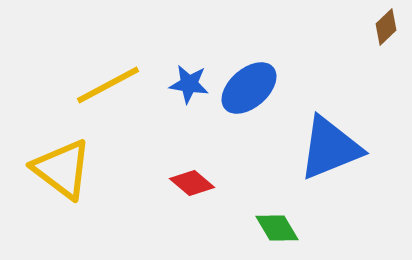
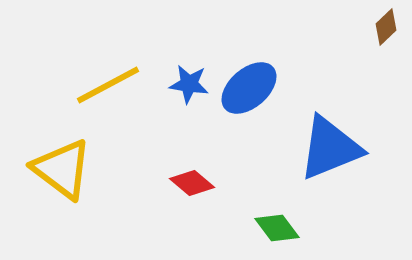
green diamond: rotated 6 degrees counterclockwise
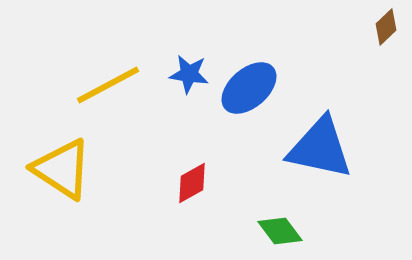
blue star: moved 10 px up
blue triangle: moved 10 px left; rotated 34 degrees clockwise
yellow triangle: rotated 4 degrees counterclockwise
red diamond: rotated 69 degrees counterclockwise
green diamond: moved 3 px right, 3 px down
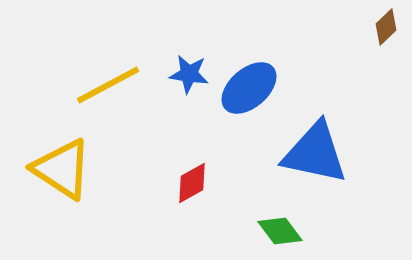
blue triangle: moved 5 px left, 5 px down
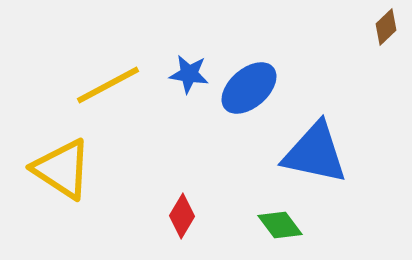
red diamond: moved 10 px left, 33 px down; rotated 30 degrees counterclockwise
green diamond: moved 6 px up
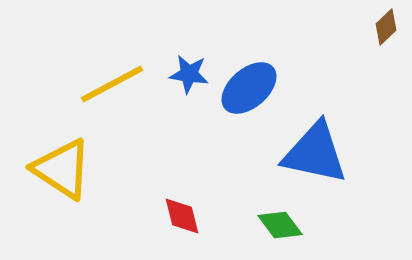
yellow line: moved 4 px right, 1 px up
red diamond: rotated 45 degrees counterclockwise
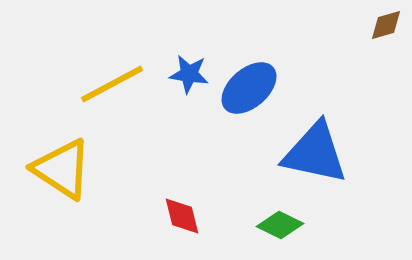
brown diamond: moved 2 px up; rotated 27 degrees clockwise
green diamond: rotated 27 degrees counterclockwise
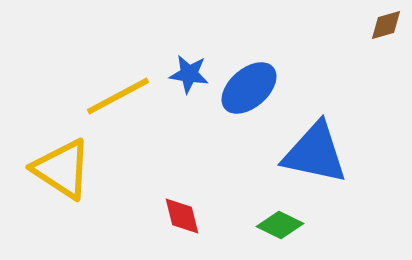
yellow line: moved 6 px right, 12 px down
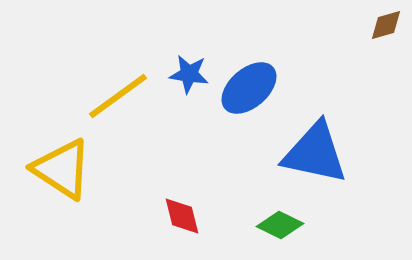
yellow line: rotated 8 degrees counterclockwise
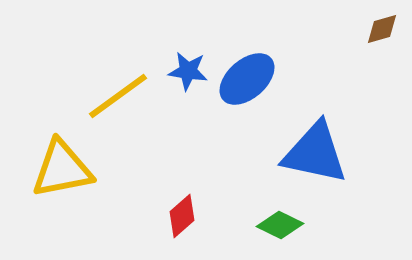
brown diamond: moved 4 px left, 4 px down
blue star: moved 1 px left, 3 px up
blue ellipse: moved 2 px left, 9 px up
yellow triangle: rotated 44 degrees counterclockwise
red diamond: rotated 63 degrees clockwise
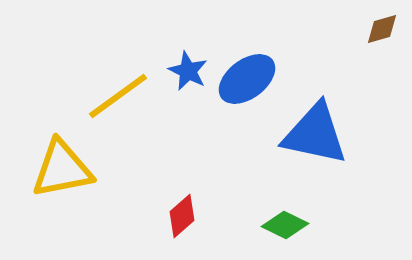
blue star: rotated 18 degrees clockwise
blue ellipse: rotated 4 degrees clockwise
blue triangle: moved 19 px up
green diamond: moved 5 px right
